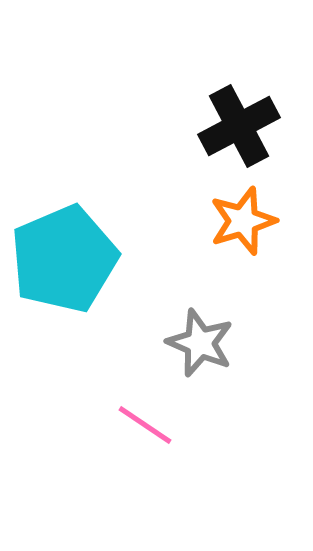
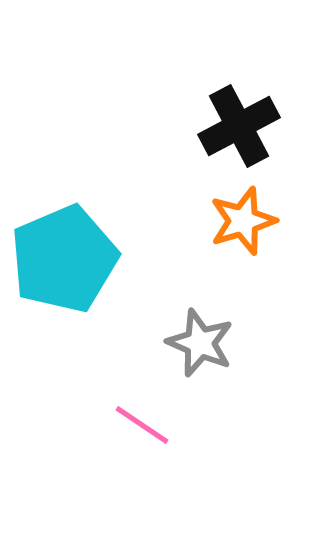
pink line: moved 3 px left
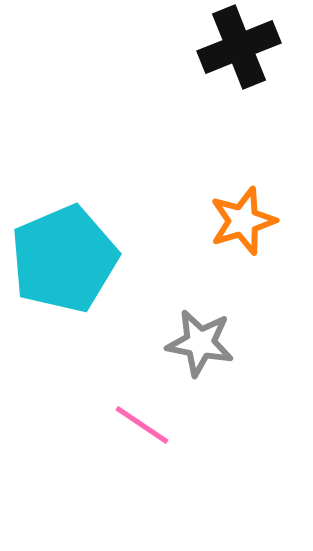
black cross: moved 79 px up; rotated 6 degrees clockwise
gray star: rotated 12 degrees counterclockwise
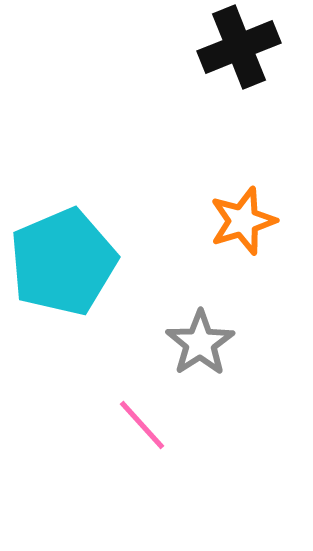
cyan pentagon: moved 1 px left, 3 px down
gray star: rotated 28 degrees clockwise
pink line: rotated 14 degrees clockwise
